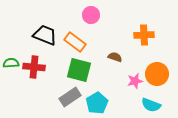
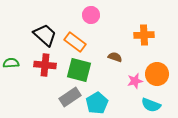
black trapezoid: rotated 20 degrees clockwise
red cross: moved 11 px right, 2 px up
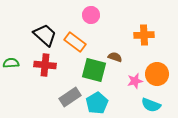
green square: moved 15 px right
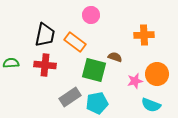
black trapezoid: rotated 60 degrees clockwise
cyan pentagon: rotated 20 degrees clockwise
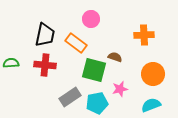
pink circle: moved 4 px down
orange rectangle: moved 1 px right, 1 px down
orange circle: moved 4 px left
pink star: moved 15 px left, 8 px down
cyan semicircle: rotated 138 degrees clockwise
